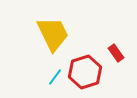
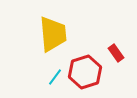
yellow trapezoid: rotated 21 degrees clockwise
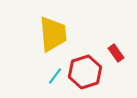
cyan line: moved 1 px up
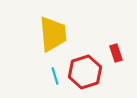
red rectangle: rotated 18 degrees clockwise
cyan line: rotated 54 degrees counterclockwise
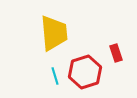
yellow trapezoid: moved 1 px right, 1 px up
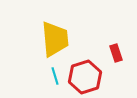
yellow trapezoid: moved 1 px right, 6 px down
red hexagon: moved 5 px down
